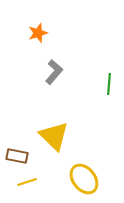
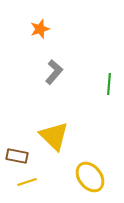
orange star: moved 2 px right, 4 px up
yellow ellipse: moved 6 px right, 2 px up
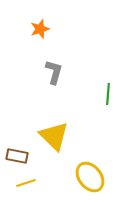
gray L-shape: rotated 25 degrees counterclockwise
green line: moved 1 px left, 10 px down
yellow line: moved 1 px left, 1 px down
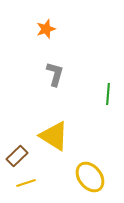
orange star: moved 6 px right
gray L-shape: moved 1 px right, 2 px down
yellow triangle: rotated 12 degrees counterclockwise
brown rectangle: rotated 55 degrees counterclockwise
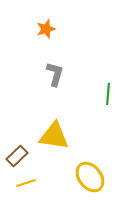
yellow triangle: rotated 24 degrees counterclockwise
